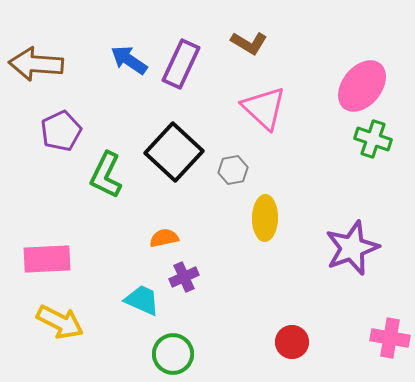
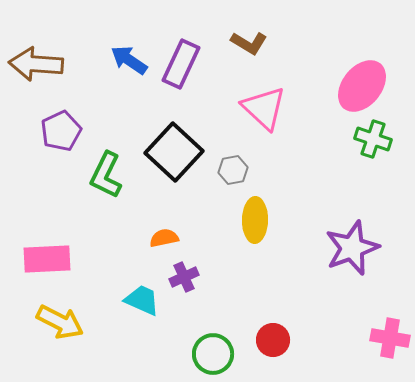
yellow ellipse: moved 10 px left, 2 px down
red circle: moved 19 px left, 2 px up
green circle: moved 40 px right
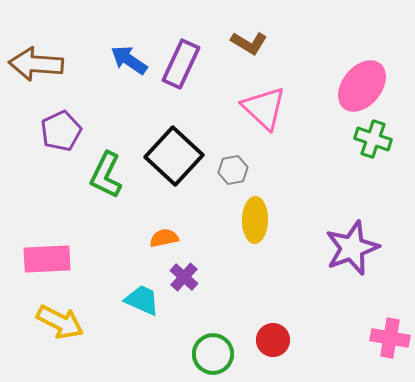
black square: moved 4 px down
purple cross: rotated 24 degrees counterclockwise
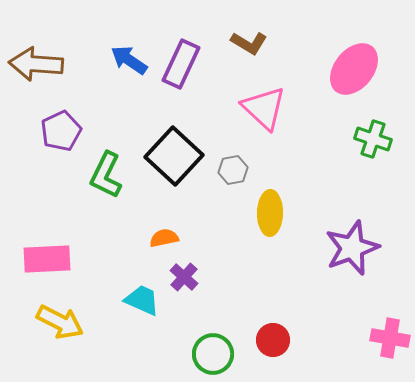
pink ellipse: moved 8 px left, 17 px up
yellow ellipse: moved 15 px right, 7 px up
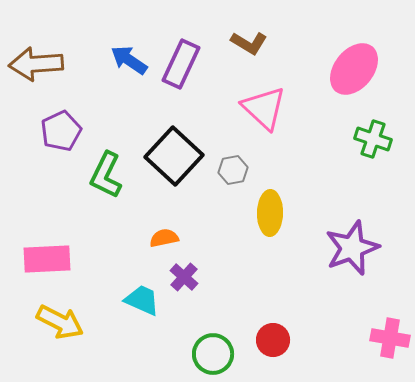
brown arrow: rotated 8 degrees counterclockwise
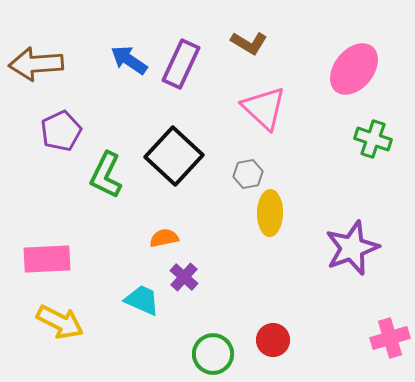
gray hexagon: moved 15 px right, 4 px down
pink cross: rotated 27 degrees counterclockwise
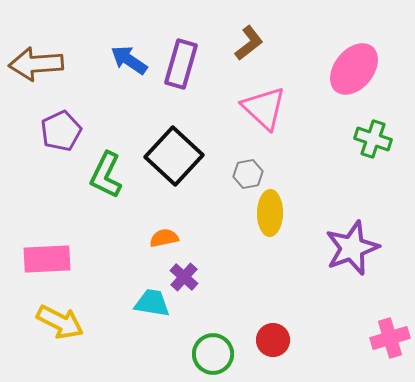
brown L-shape: rotated 69 degrees counterclockwise
purple rectangle: rotated 9 degrees counterclockwise
cyan trapezoid: moved 10 px right, 3 px down; rotated 15 degrees counterclockwise
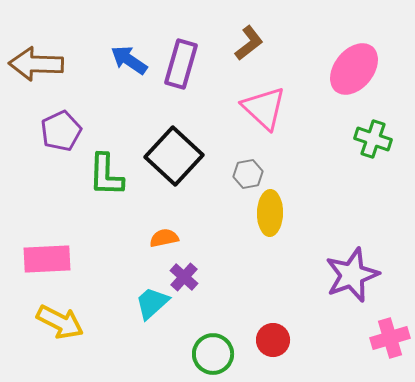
brown arrow: rotated 6 degrees clockwise
green L-shape: rotated 24 degrees counterclockwise
purple star: moved 27 px down
cyan trapezoid: rotated 51 degrees counterclockwise
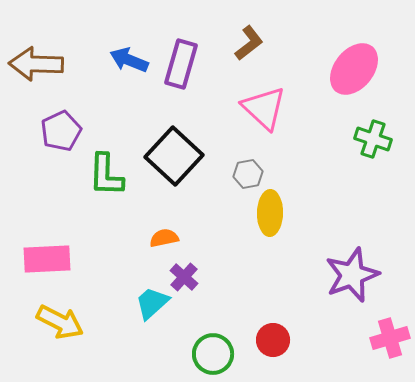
blue arrow: rotated 12 degrees counterclockwise
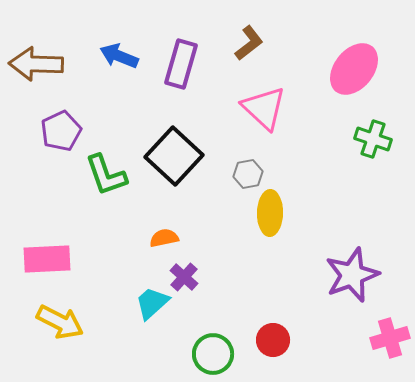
blue arrow: moved 10 px left, 4 px up
green L-shape: rotated 21 degrees counterclockwise
